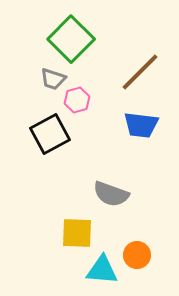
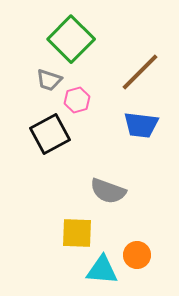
gray trapezoid: moved 4 px left, 1 px down
gray semicircle: moved 3 px left, 3 px up
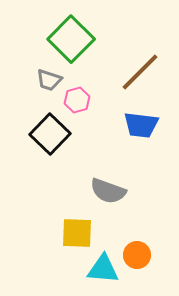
black square: rotated 18 degrees counterclockwise
cyan triangle: moved 1 px right, 1 px up
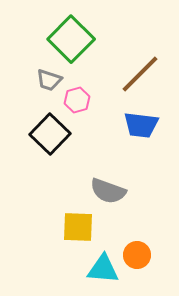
brown line: moved 2 px down
yellow square: moved 1 px right, 6 px up
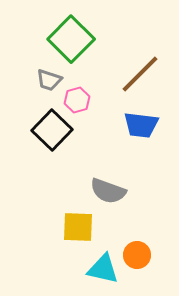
black square: moved 2 px right, 4 px up
cyan triangle: rotated 8 degrees clockwise
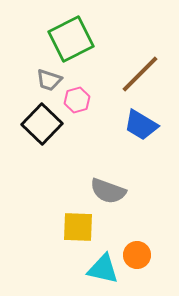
green square: rotated 18 degrees clockwise
blue trapezoid: rotated 24 degrees clockwise
black square: moved 10 px left, 6 px up
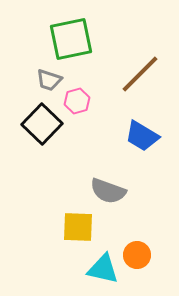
green square: rotated 15 degrees clockwise
pink hexagon: moved 1 px down
blue trapezoid: moved 1 px right, 11 px down
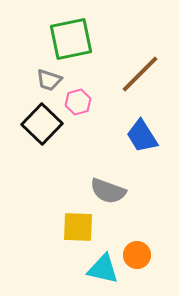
pink hexagon: moved 1 px right, 1 px down
blue trapezoid: rotated 27 degrees clockwise
